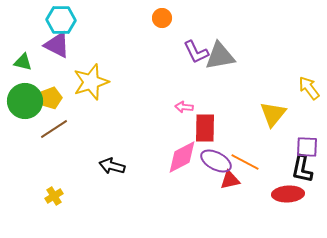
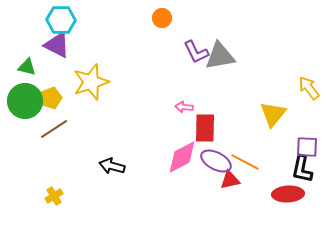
green triangle: moved 4 px right, 5 px down
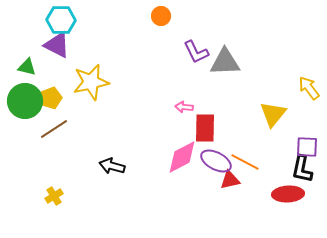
orange circle: moved 1 px left, 2 px up
gray triangle: moved 5 px right, 6 px down; rotated 8 degrees clockwise
yellow star: rotated 6 degrees clockwise
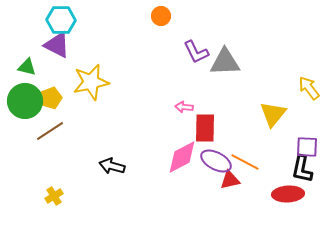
brown line: moved 4 px left, 2 px down
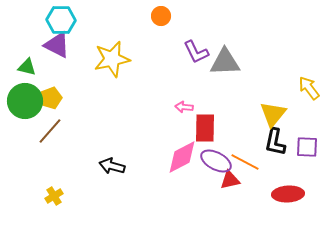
yellow star: moved 21 px right, 23 px up
brown line: rotated 16 degrees counterclockwise
black L-shape: moved 27 px left, 27 px up
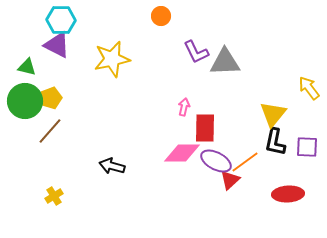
pink arrow: rotated 96 degrees clockwise
pink diamond: moved 4 px up; rotated 27 degrees clockwise
orange line: rotated 64 degrees counterclockwise
red triangle: rotated 30 degrees counterclockwise
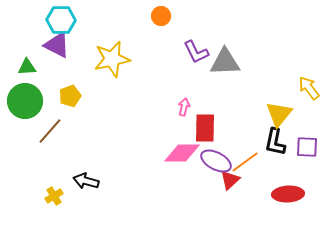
green triangle: rotated 18 degrees counterclockwise
yellow pentagon: moved 19 px right, 2 px up
yellow triangle: moved 6 px right
black arrow: moved 26 px left, 15 px down
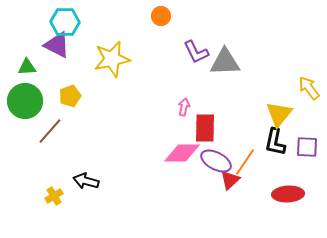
cyan hexagon: moved 4 px right, 2 px down
orange line: rotated 20 degrees counterclockwise
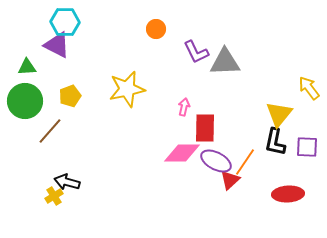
orange circle: moved 5 px left, 13 px down
yellow star: moved 15 px right, 30 px down
black arrow: moved 19 px left, 1 px down
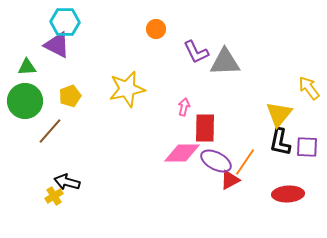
black L-shape: moved 5 px right
red triangle: rotated 15 degrees clockwise
